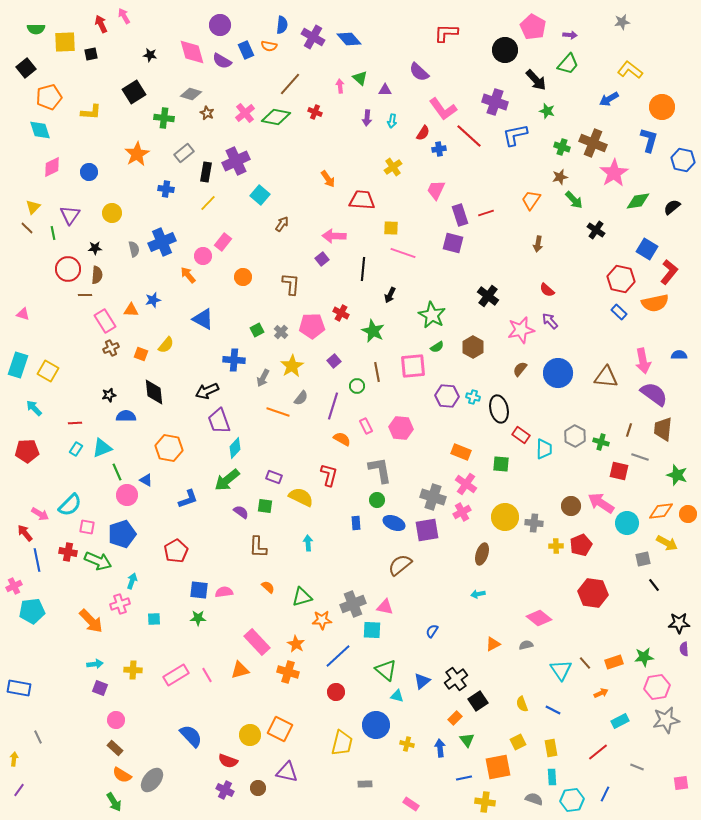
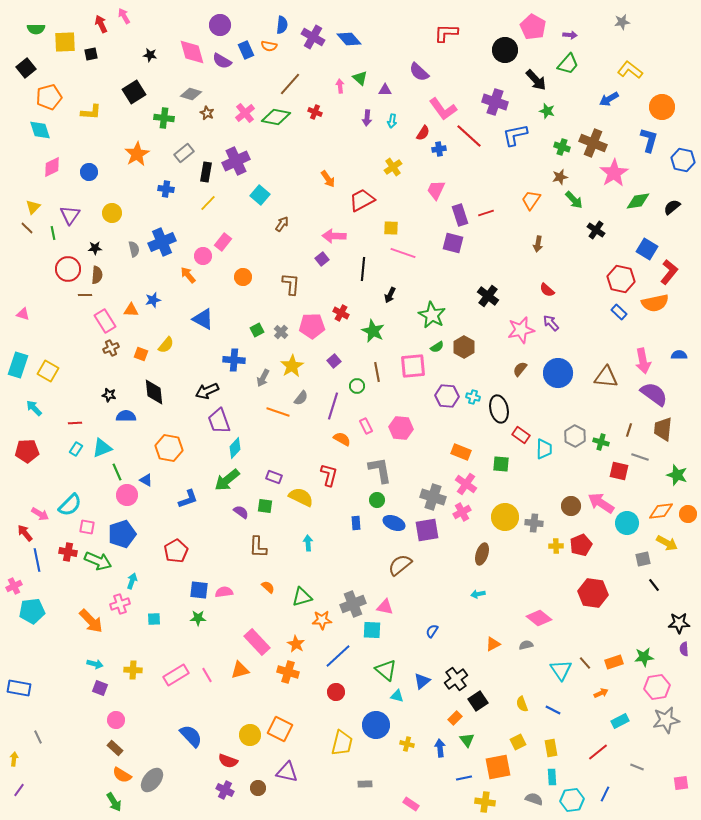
red trapezoid at (362, 200): rotated 32 degrees counterclockwise
purple arrow at (550, 321): moved 1 px right, 2 px down
brown hexagon at (473, 347): moved 9 px left
black star at (109, 395): rotated 24 degrees clockwise
cyan arrow at (95, 664): rotated 21 degrees clockwise
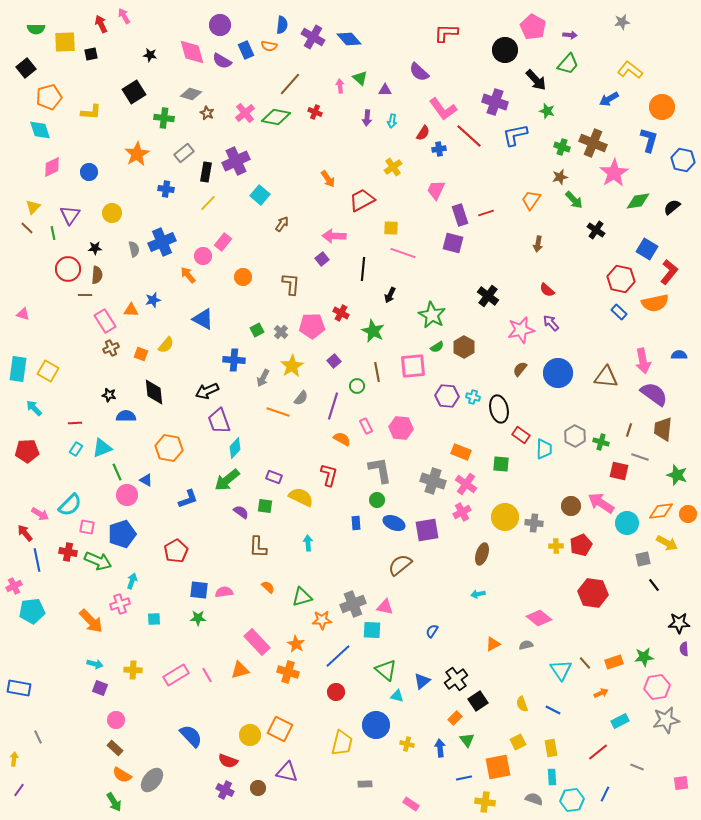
cyan rectangle at (18, 365): moved 4 px down; rotated 10 degrees counterclockwise
gray cross at (433, 497): moved 16 px up
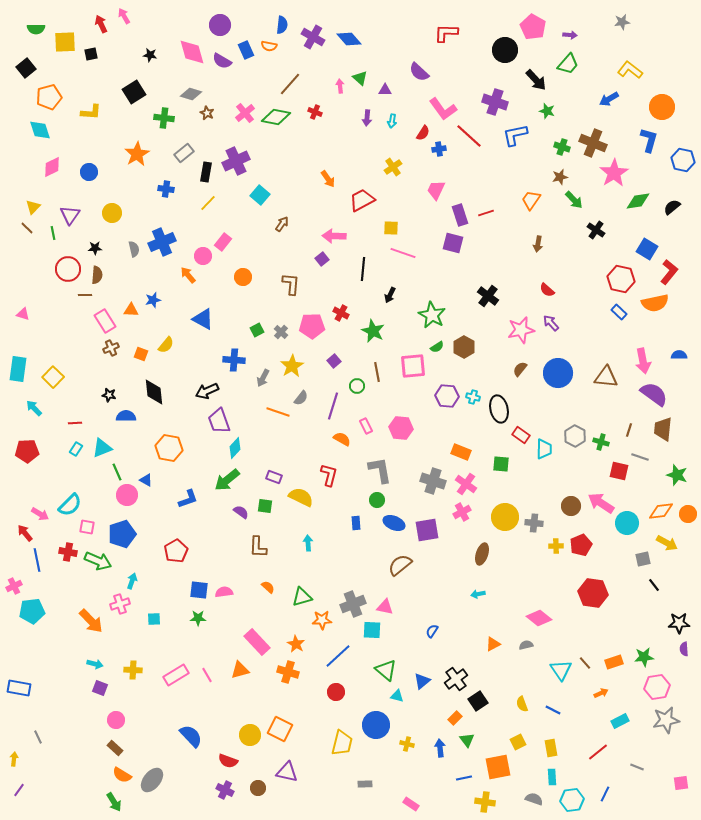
yellow square at (48, 371): moved 5 px right, 6 px down; rotated 15 degrees clockwise
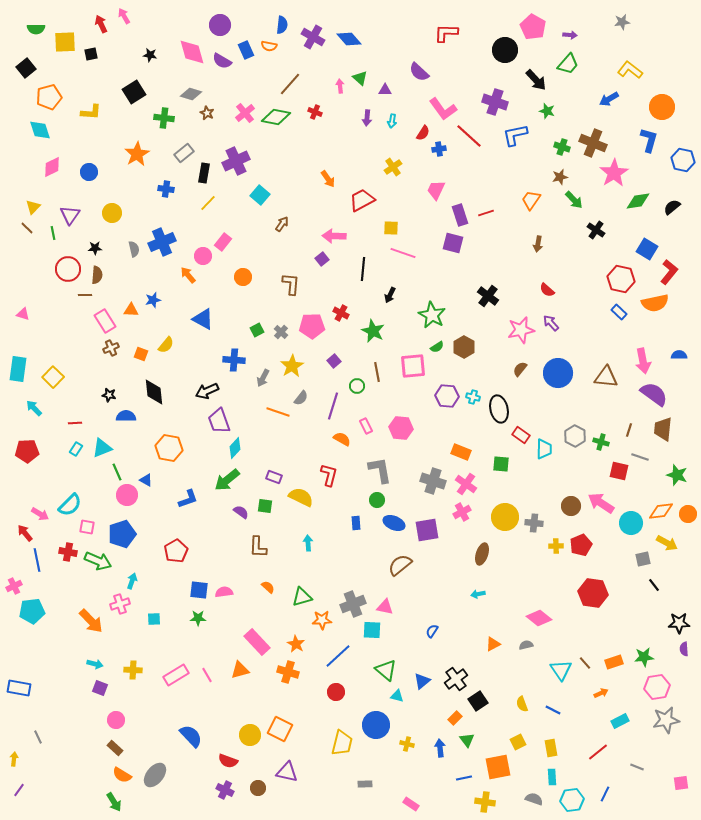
black rectangle at (206, 172): moved 2 px left, 1 px down
cyan circle at (627, 523): moved 4 px right
gray ellipse at (152, 780): moved 3 px right, 5 px up
